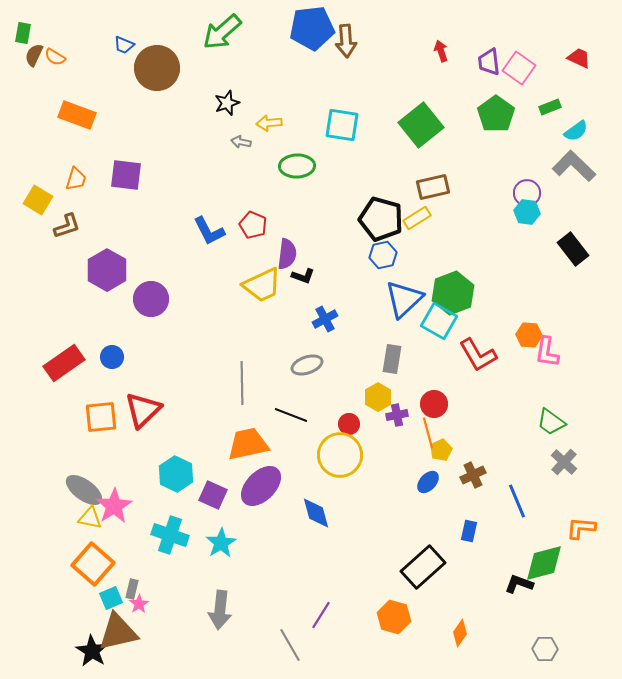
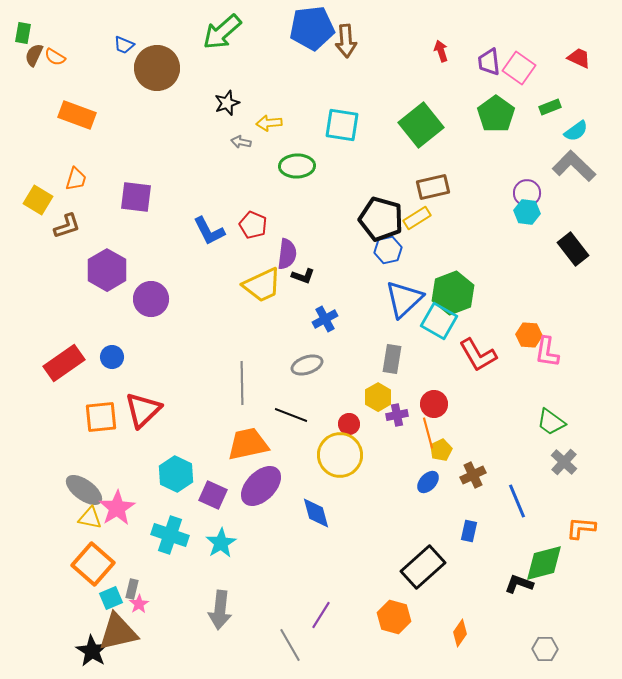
purple square at (126, 175): moved 10 px right, 22 px down
blue hexagon at (383, 255): moved 5 px right, 5 px up
pink star at (114, 506): moved 3 px right, 2 px down
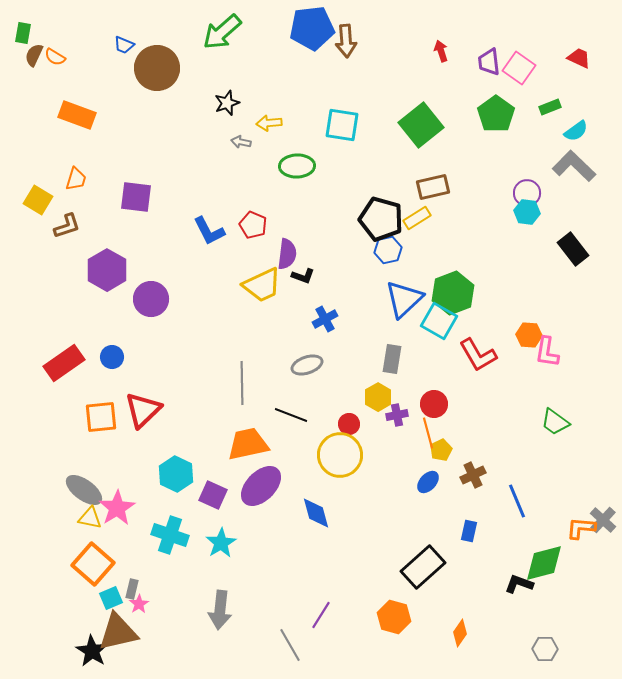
green trapezoid at (551, 422): moved 4 px right
gray cross at (564, 462): moved 39 px right, 58 px down
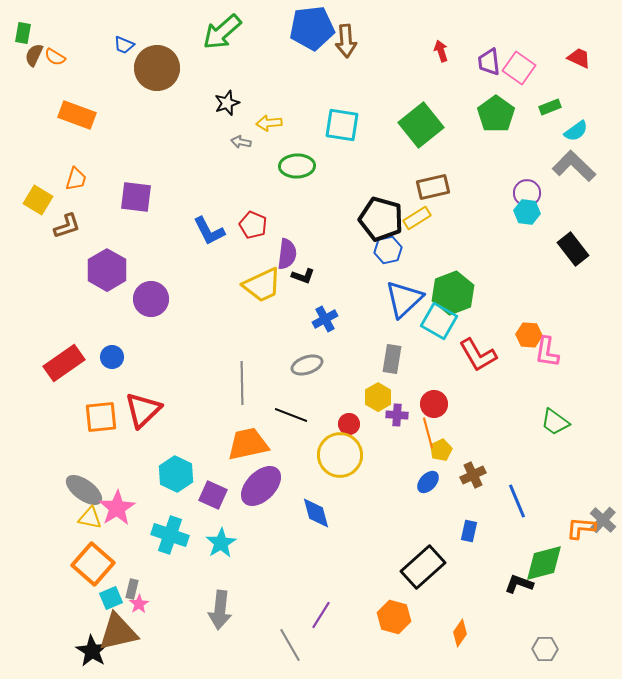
purple cross at (397, 415): rotated 15 degrees clockwise
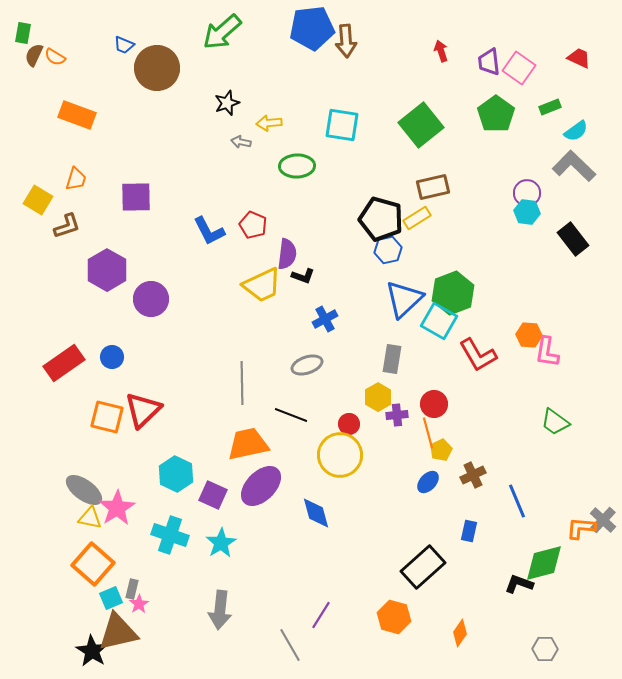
purple square at (136, 197): rotated 8 degrees counterclockwise
black rectangle at (573, 249): moved 10 px up
purple cross at (397, 415): rotated 10 degrees counterclockwise
orange square at (101, 417): moved 6 px right; rotated 20 degrees clockwise
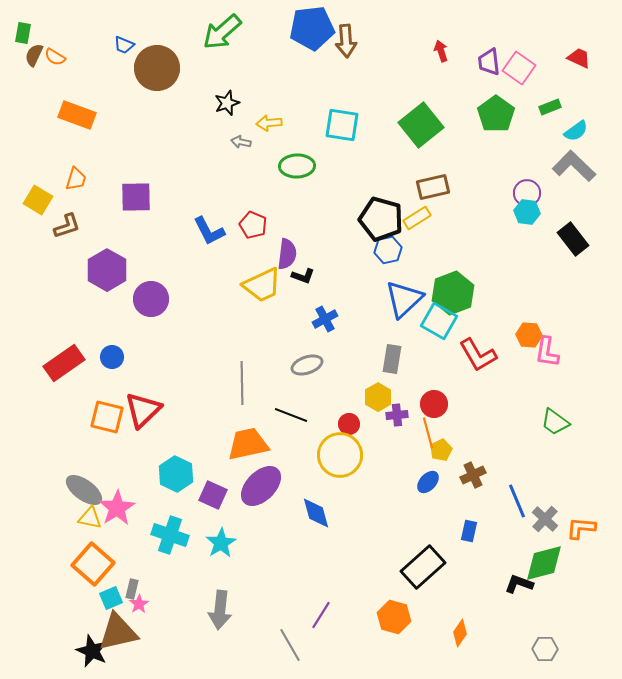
gray cross at (603, 520): moved 58 px left, 1 px up
black star at (92, 651): rotated 8 degrees counterclockwise
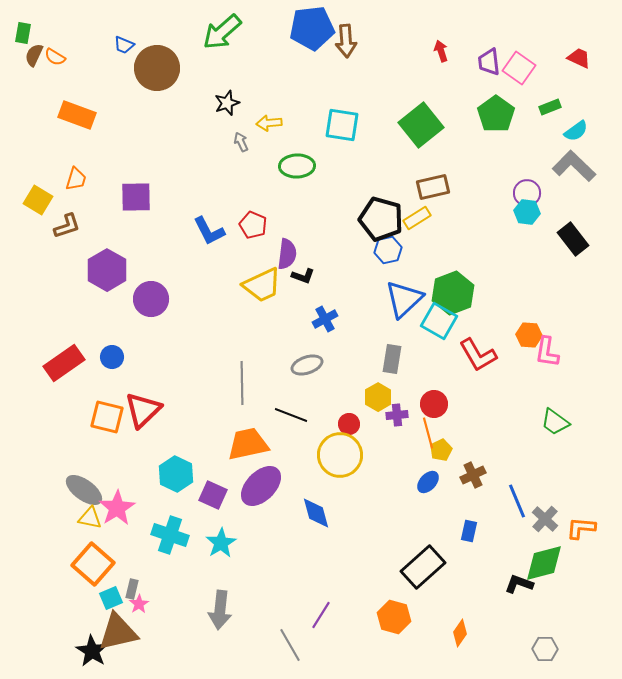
gray arrow at (241, 142): rotated 54 degrees clockwise
black star at (92, 651): rotated 8 degrees clockwise
